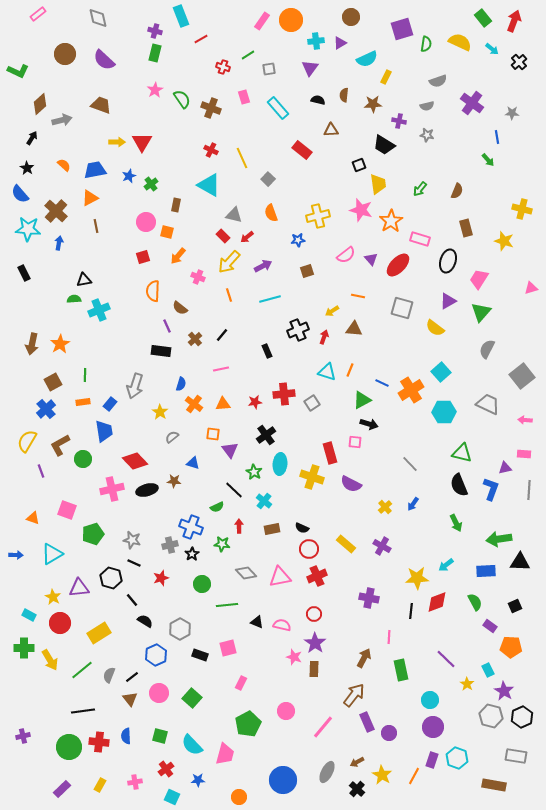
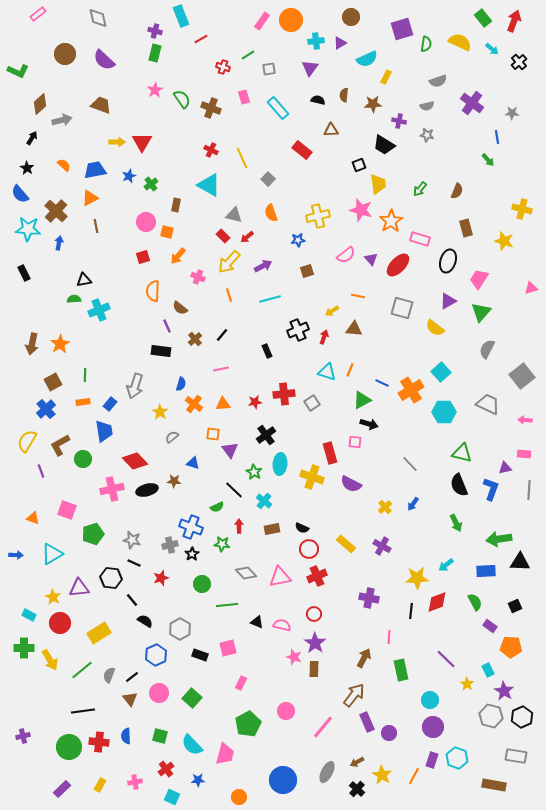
black hexagon at (111, 578): rotated 10 degrees counterclockwise
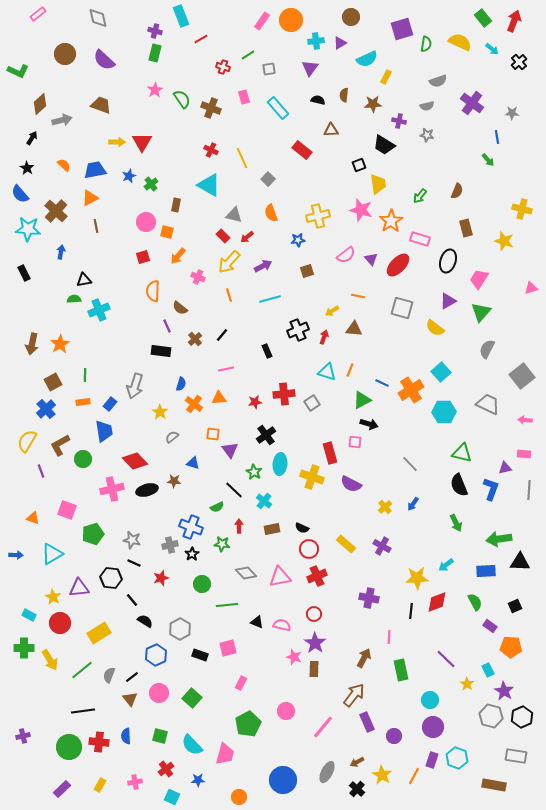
green arrow at (420, 189): moved 7 px down
blue arrow at (59, 243): moved 2 px right, 9 px down
pink line at (221, 369): moved 5 px right
orange triangle at (223, 404): moved 4 px left, 6 px up
purple circle at (389, 733): moved 5 px right, 3 px down
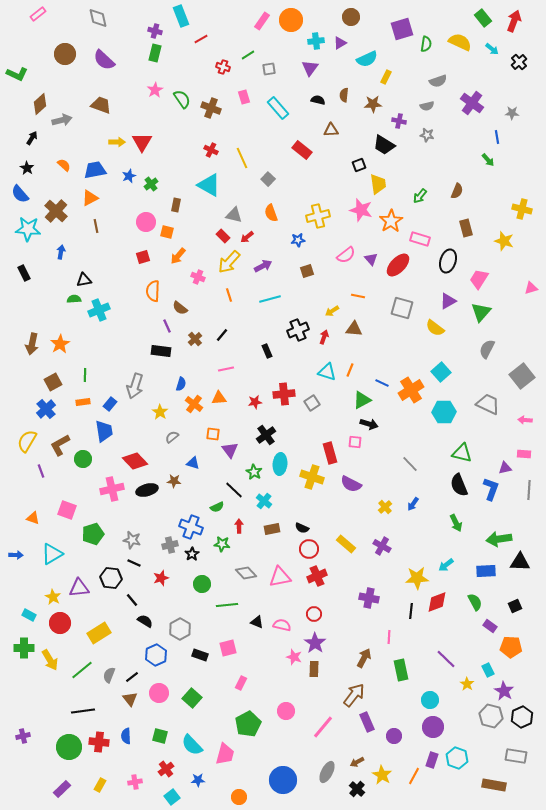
green L-shape at (18, 71): moved 1 px left, 3 px down
cyan square at (172, 797): rotated 28 degrees clockwise
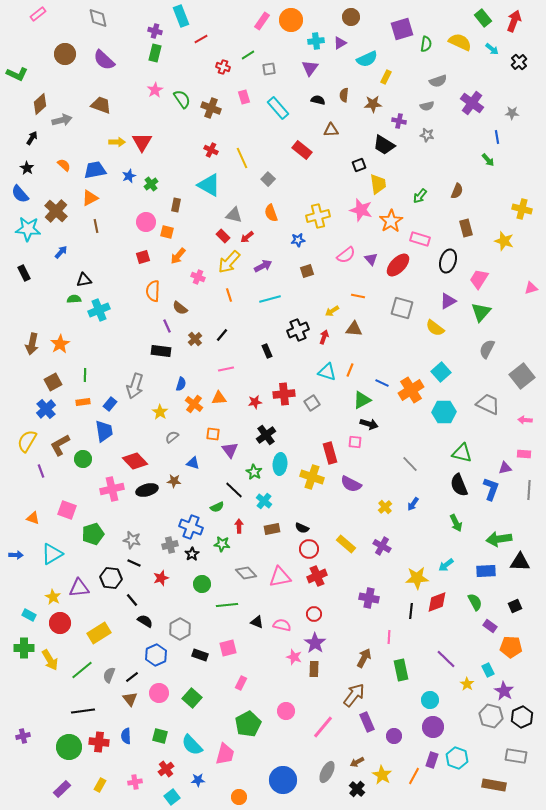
blue arrow at (61, 252): rotated 32 degrees clockwise
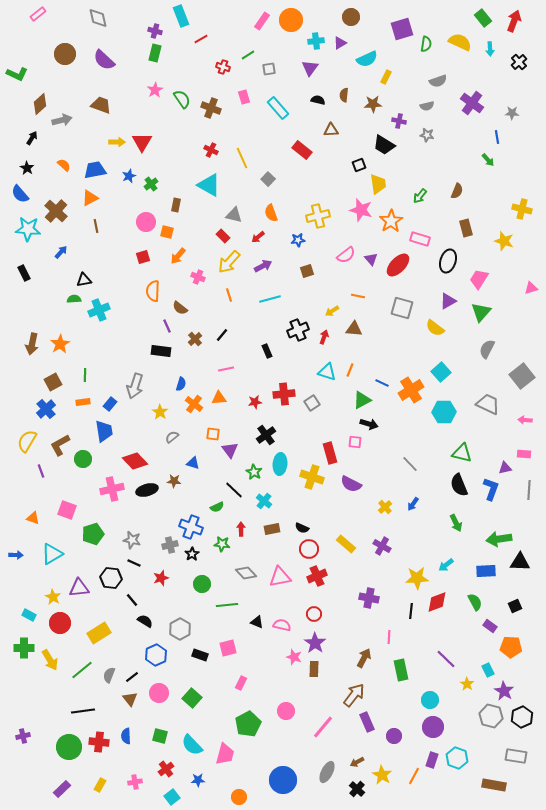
cyan arrow at (492, 49): moved 2 px left; rotated 48 degrees clockwise
red arrow at (247, 237): moved 11 px right
red arrow at (239, 526): moved 2 px right, 3 px down
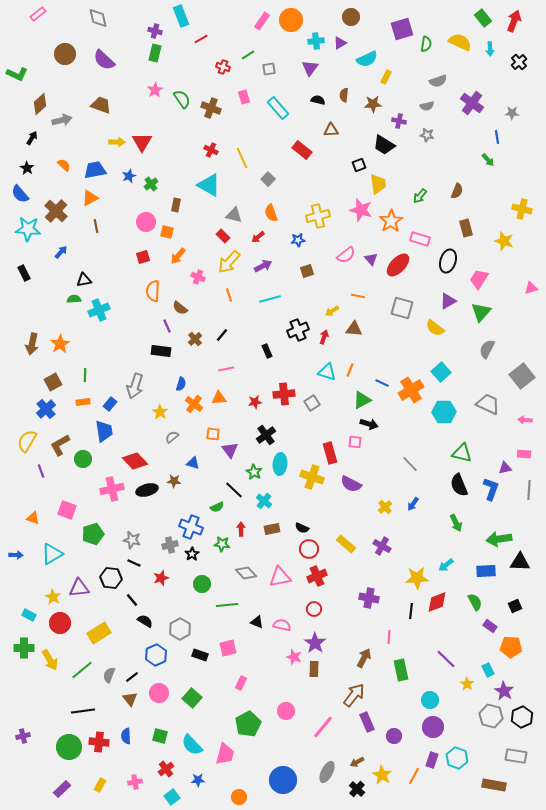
red circle at (314, 614): moved 5 px up
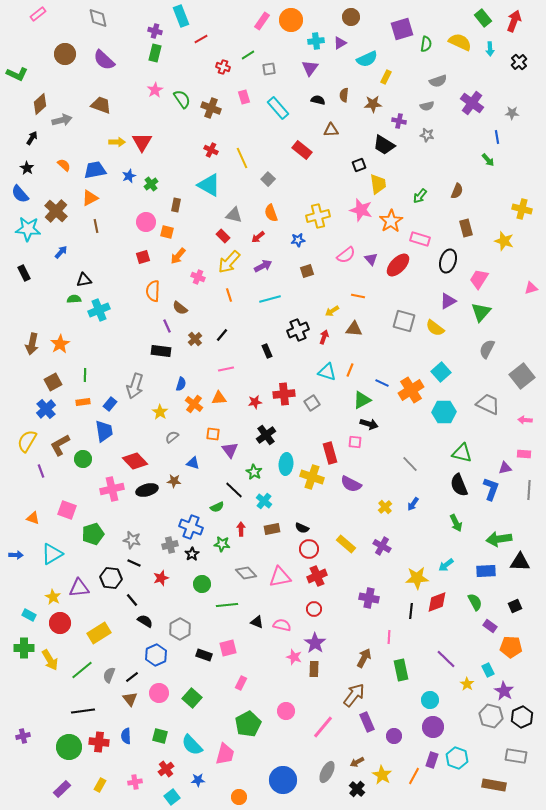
gray square at (402, 308): moved 2 px right, 13 px down
cyan ellipse at (280, 464): moved 6 px right
black rectangle at (200, 655): moved 4 px right
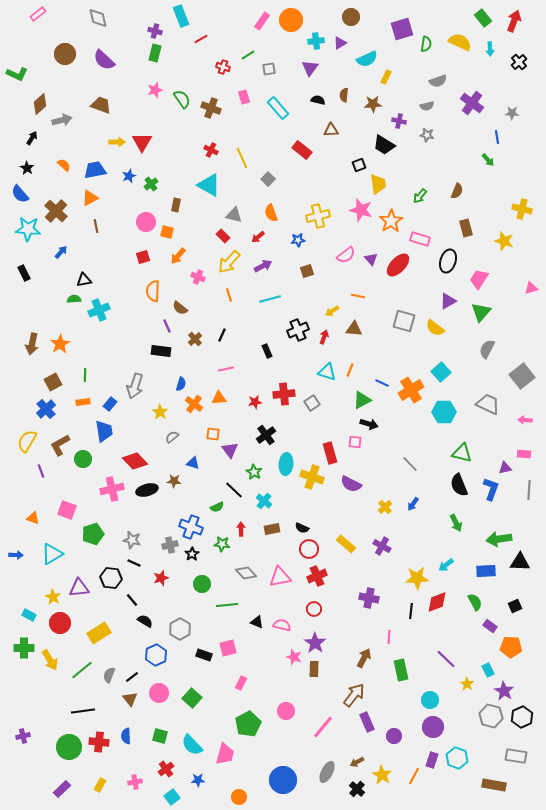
pink star at (155, 90): rotated 14 degrees clockwise
black line at (222, 335): rotated 16 degrees counterclockwise
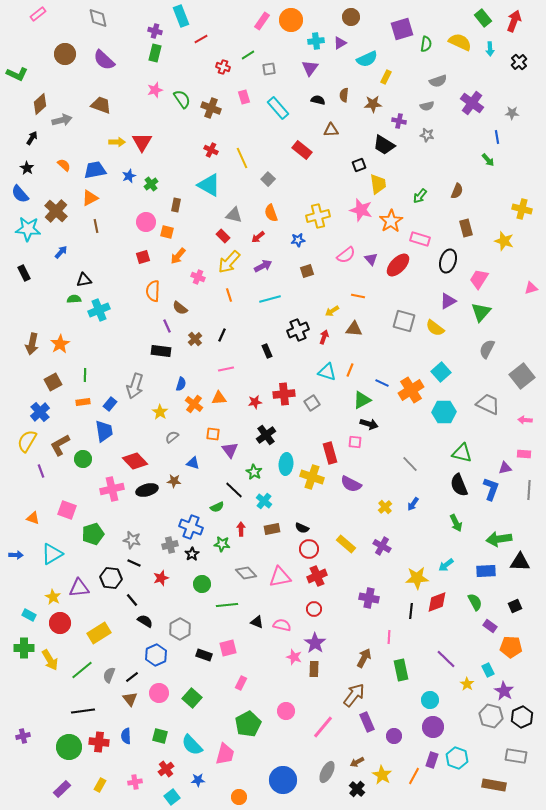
blue cross at (46, 409): moved 6 px left, 3 px down
